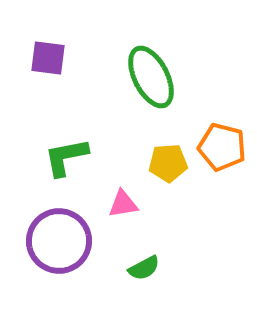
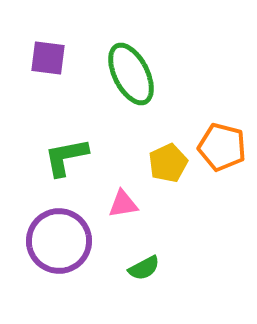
green ellipse: moved 20 px left, 3 px up
yellow pentagon: rotated 21 degrees counterclockwise
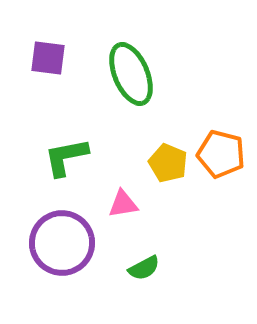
green ellipse: rotated 4 degrees clockwise
orange pentagon: moved 1 px left, 7 px down
yellow pentagon: rotated 24 degrees counterclockwise
purple circle: moved 3 px right, 2 px down
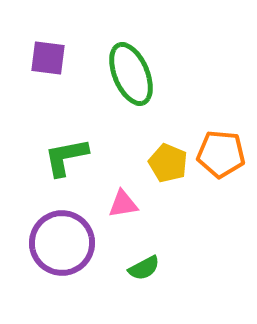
orange pentagon: rotated 9 degrees counterclockwise
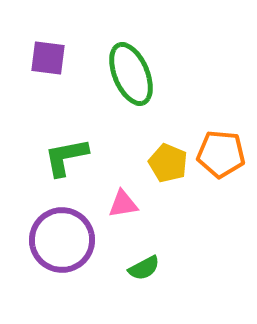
purple circle: moved 3 px up
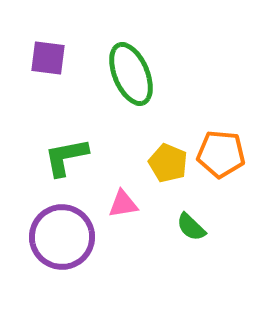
purple circle: moved 3 px up
green semicircle: moved 47 px right, 41 px up; rotated 72 degrees clockwise
